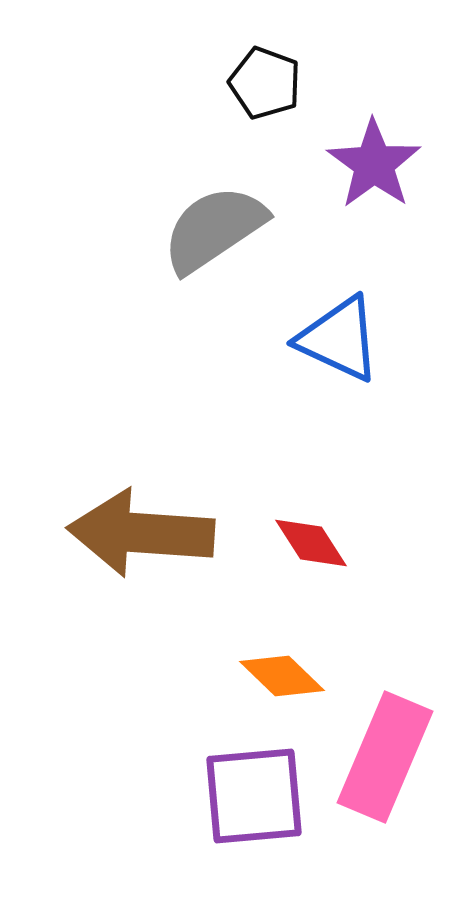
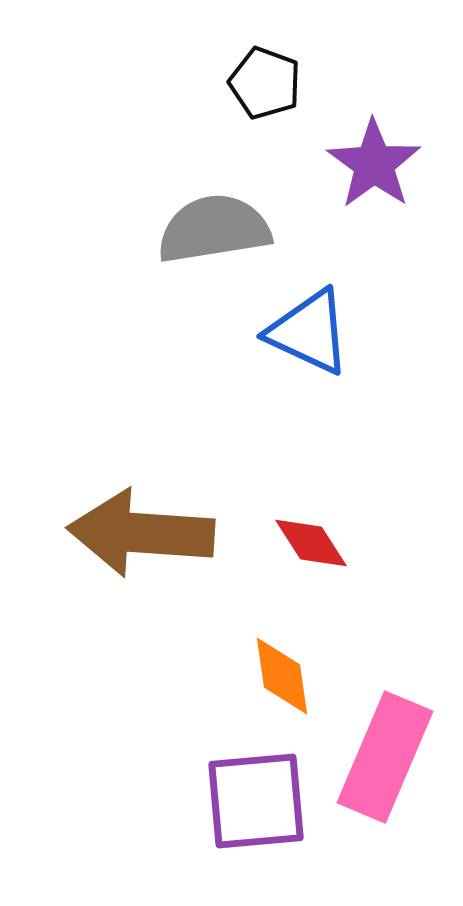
gray semicircle: rotated 25 degrees clockwise
blue triangle: moved 30 px left, 7 px up
orange diamond: rotated 38 degrees clockwise
purple square: moved 2 px right, 5 px down
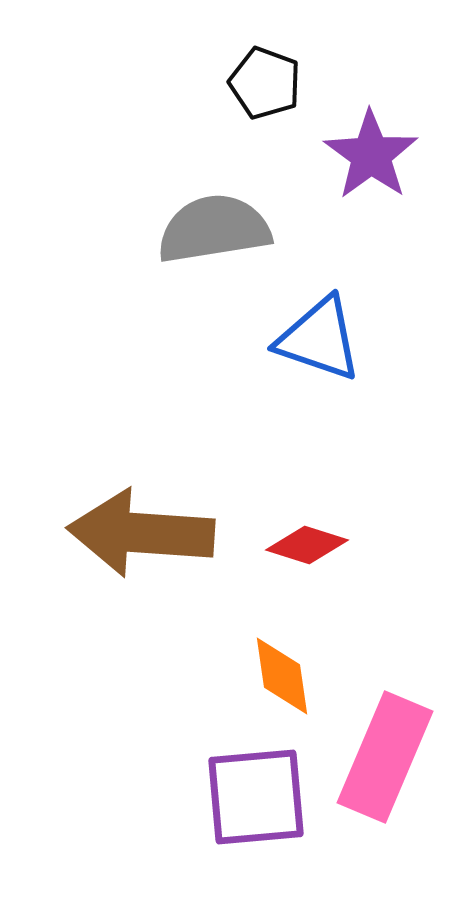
purple star: moved 3 px left, 9 px up
blue triangle: moved 10 px right, 7 px down; rotated 6 degrees counterclockwise
red diamond: moved 4 px left, 2 px down; rotated 40 degrees counterclockwise
purple square: moved 4 px up
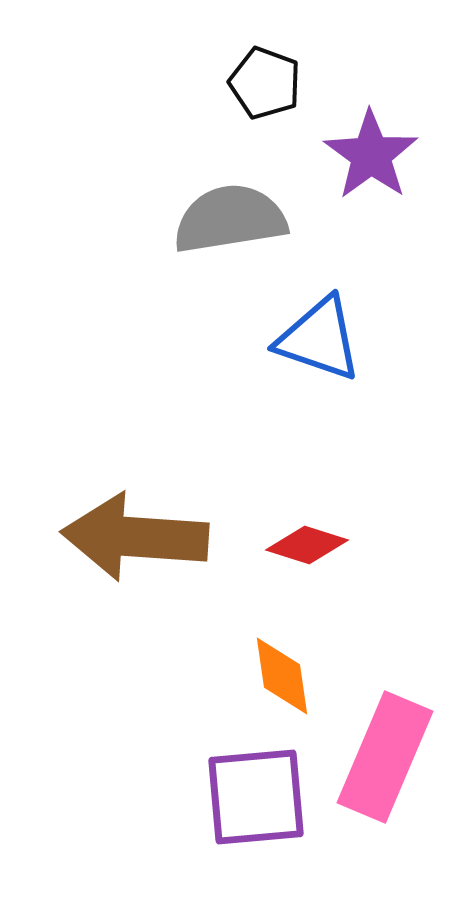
gray semicircle: moved 16 px right, 10 px up
brown arrow: moved 6 px left, 4 px down
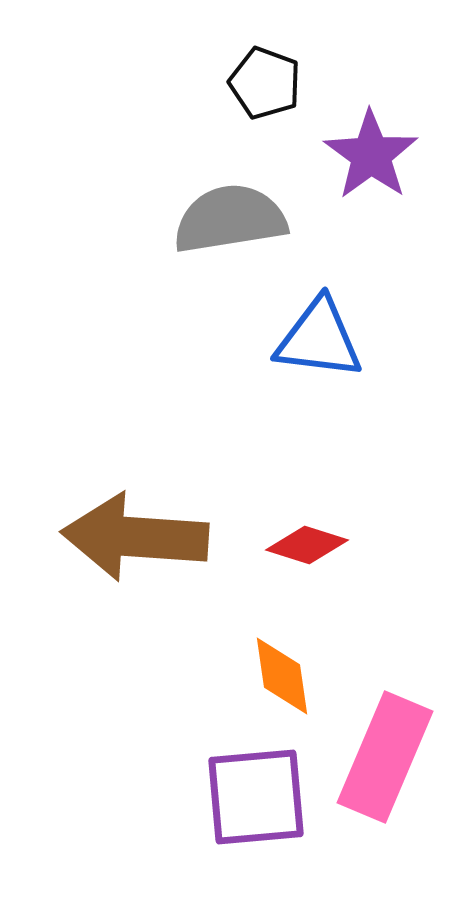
blue triangle: rotated 12 degrees counterclockwise
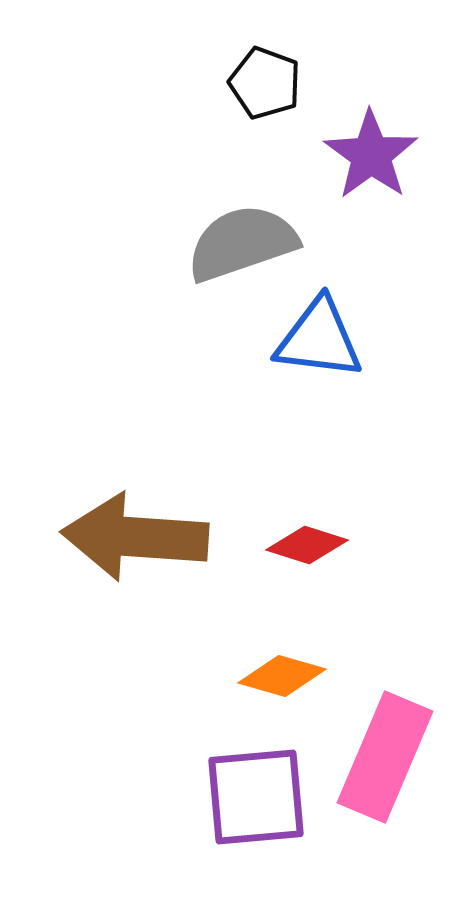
gray semicircle: moved 12 px right, 24 px down; rotated 10 degrees counterclockwise
orange diamond: rotated 66 degrees counterclockwise
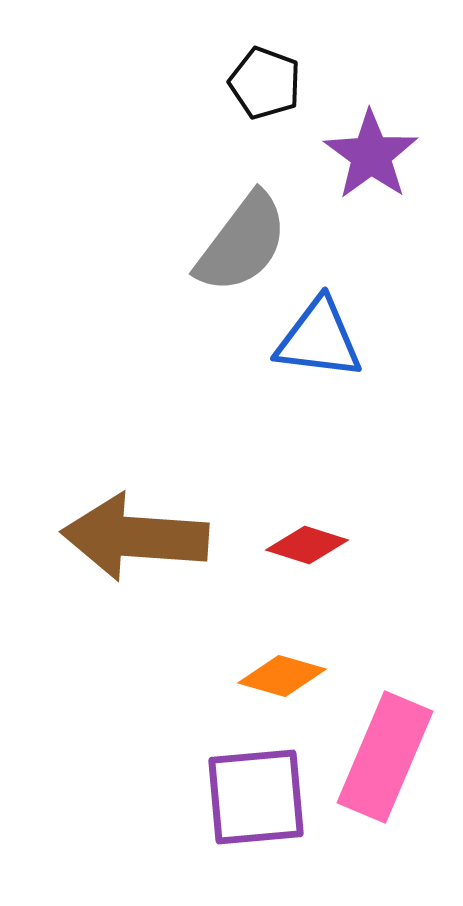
gray semicircle: rotated 146 degrees clockwise
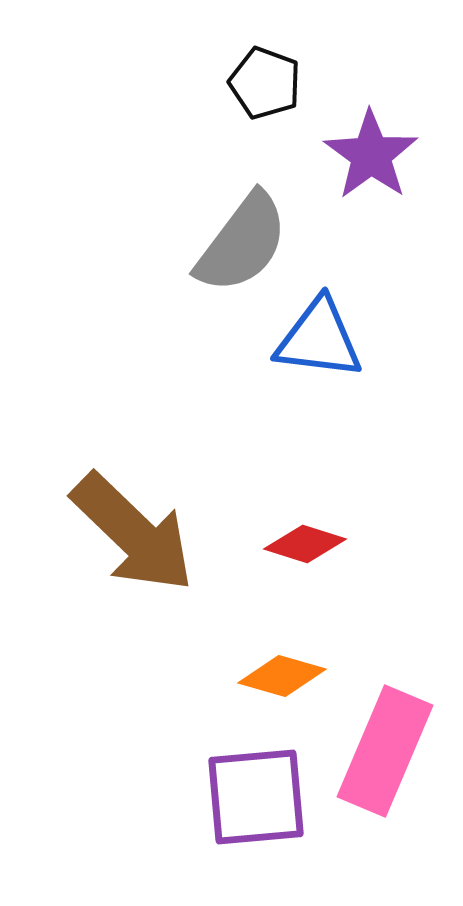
brown arrow: moved 2 px left, 4 px up; rotated 140 degrees counterclockwise
red diamond: moved 2 px left, 1 px up
pink rectangle: moved 6 px up
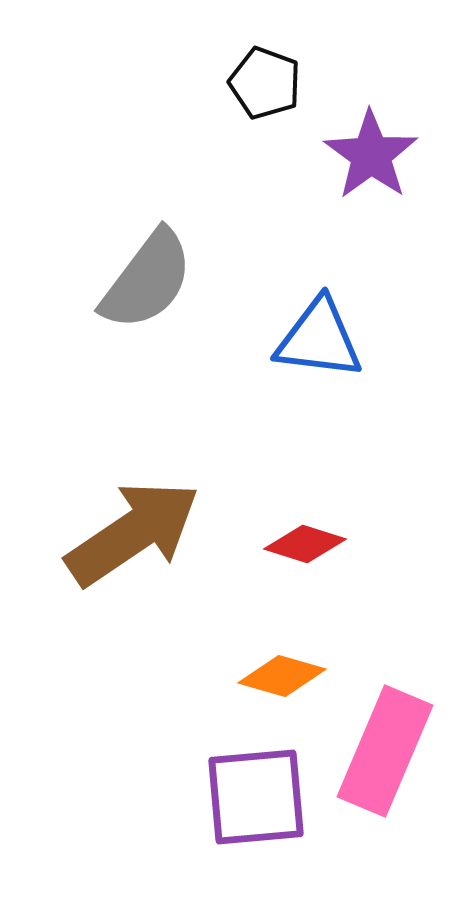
gray semicircle: moved 95 px left, 37 px down
brown arrow: rotated 78 degrees counterclockwise
